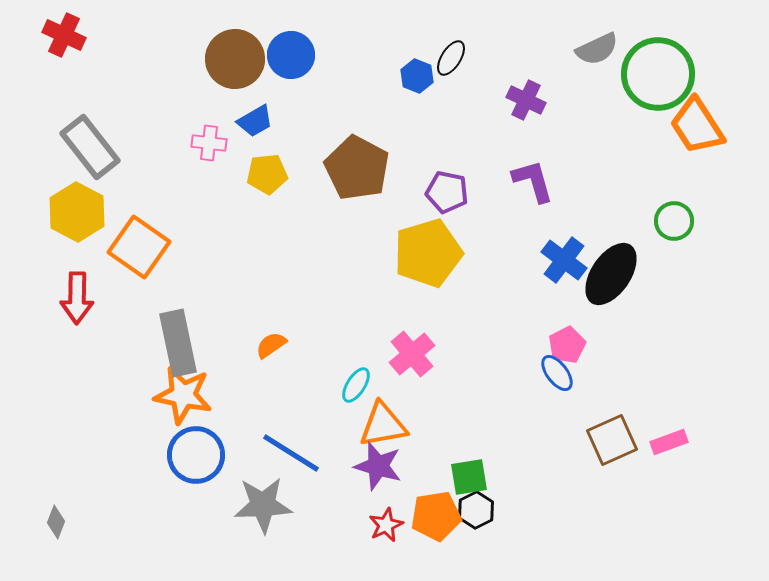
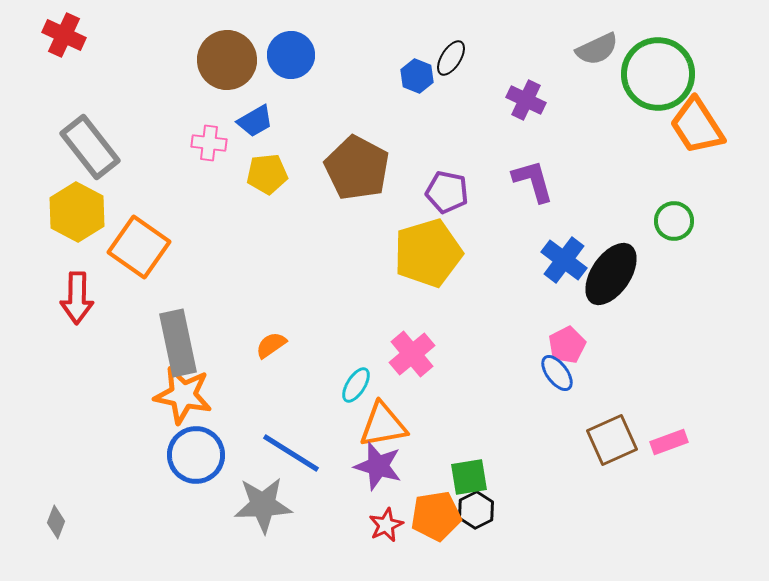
brown circle at (235, 59): moved 8 px left, 1 px down
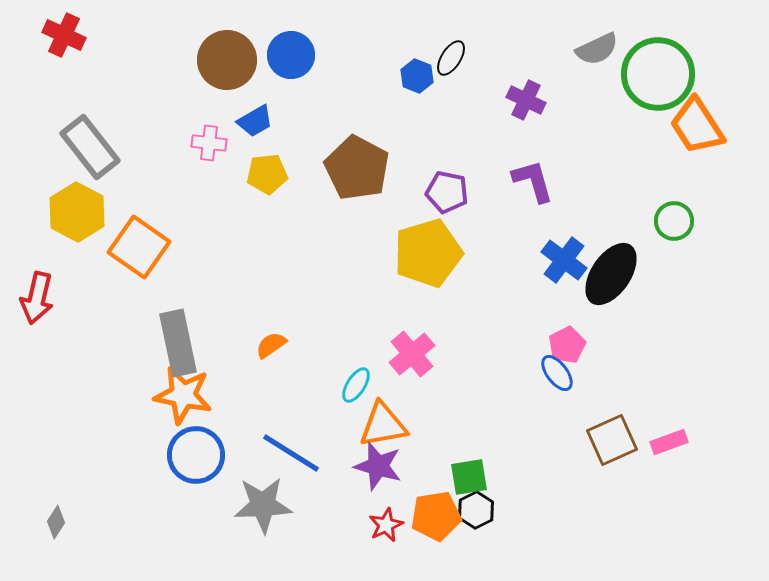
red arrow at (77, 298): moved 40 px left; rotated 12 degrees clockwise
gray diamond at (56, 522): rotated 12 degrees clockwise
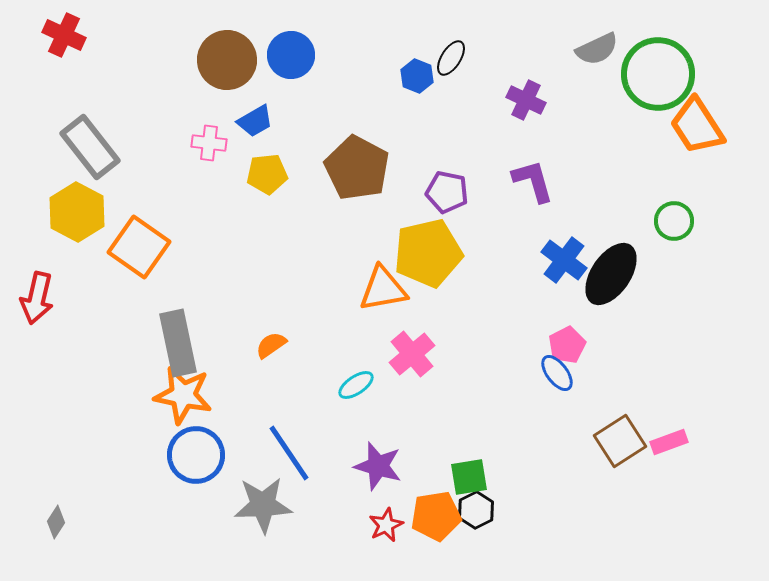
yellow pentagon at (428, 253): rotated 4 degrees clockwise
cyan ellipse at (356, 385): rotated 24 degrees clockwise
orange triangle at (383, 425): moved 136 px up
brown square at (612, 440): moved 8 px right, 1 px down; rotated 9 degrees counterclockwise
blue line at (291, 453): moved 2 px left; rotated 24 degrees clockwise
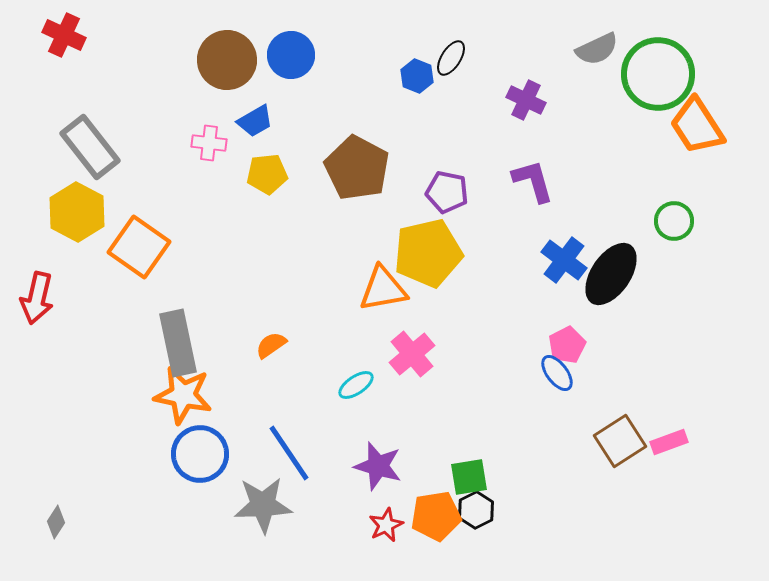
blue circle at (196, 455): moved 4 px right, 1 px up
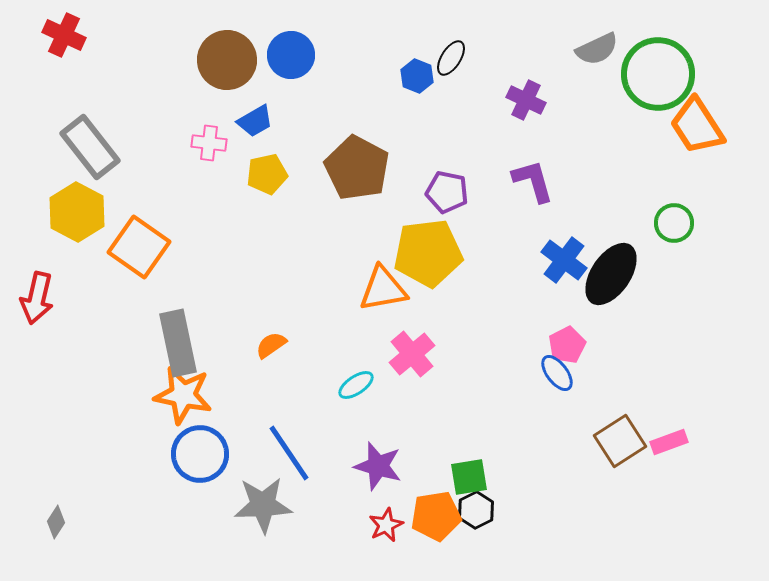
yellow pentagon at (267, 174): rotated 6 degrees counterclockwise
green circle at (674, 221): moved 2 px down
yellow pentagon at (428, 253): rotated 6 degrees clockwise
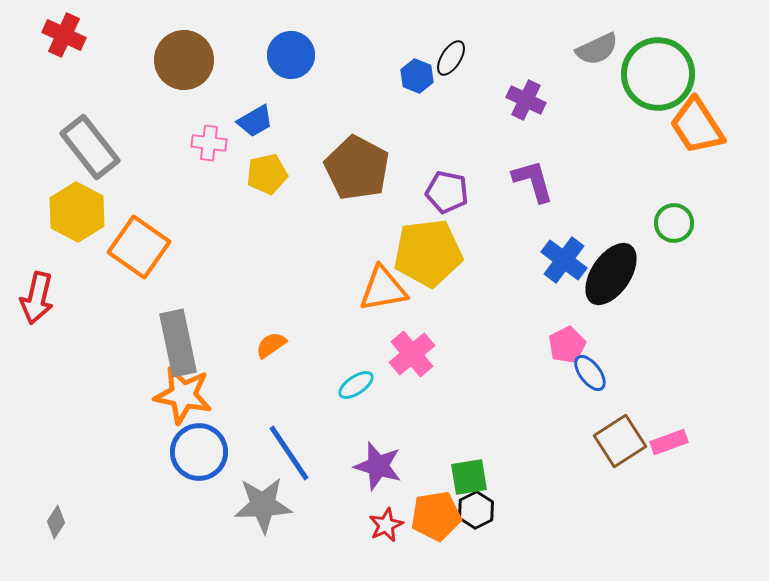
brown circle at (227, 60): moved 43 px left
blue ellipse at (557, 373): moved 33 px right
blue circle at (200, 454): moved 1 px left, 2 px up
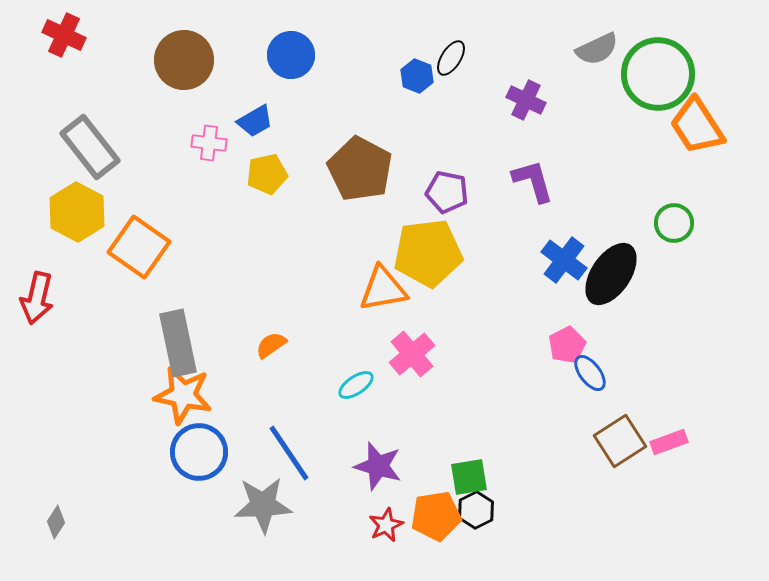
brown pentagon at (357, 168): moved 3 px right, 1 px down
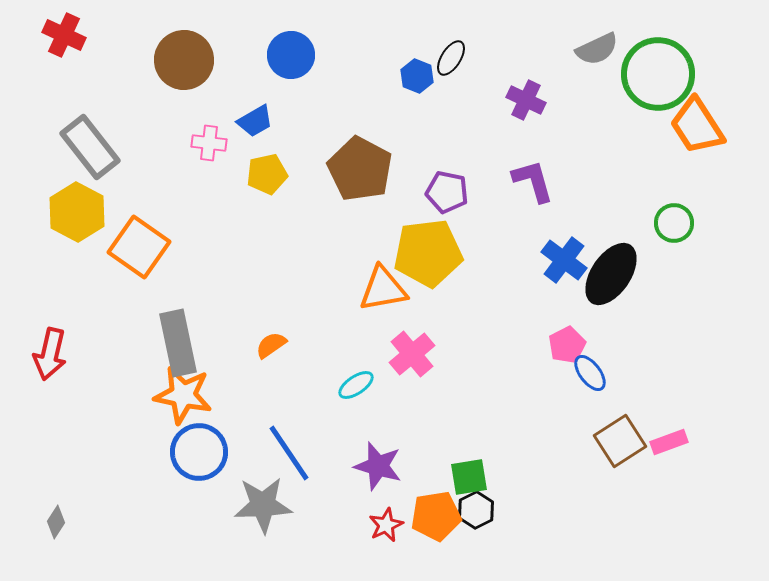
red arrow at (37, 298): moved 13 px right, 56 px down
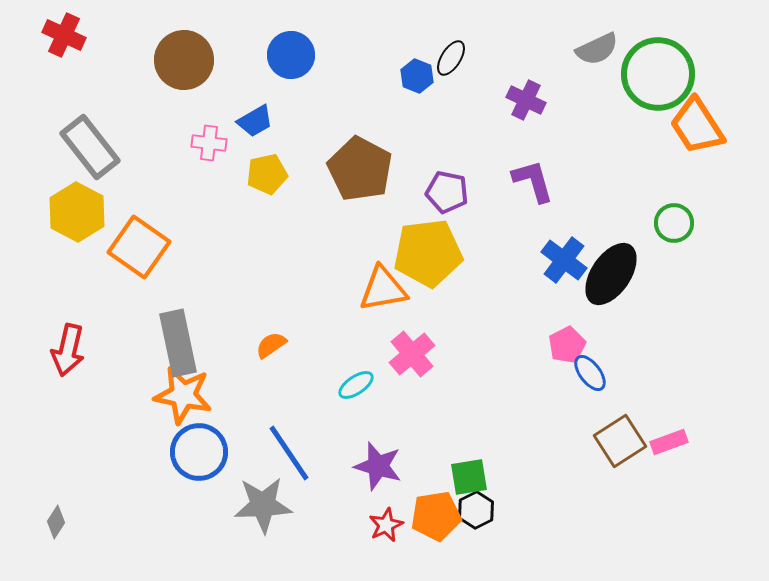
red arrow at (50, 354): moved 18 px right, 4 px up
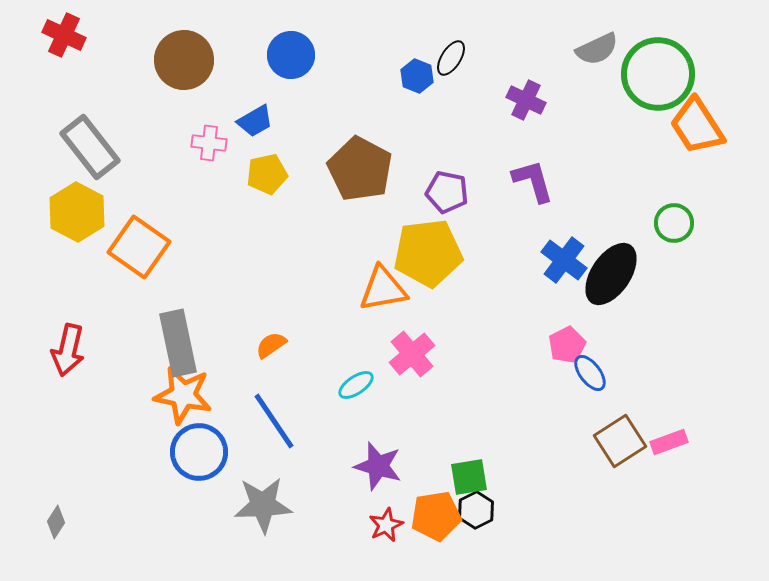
blue line at (289, 453): moved 15 px left, 32 px up
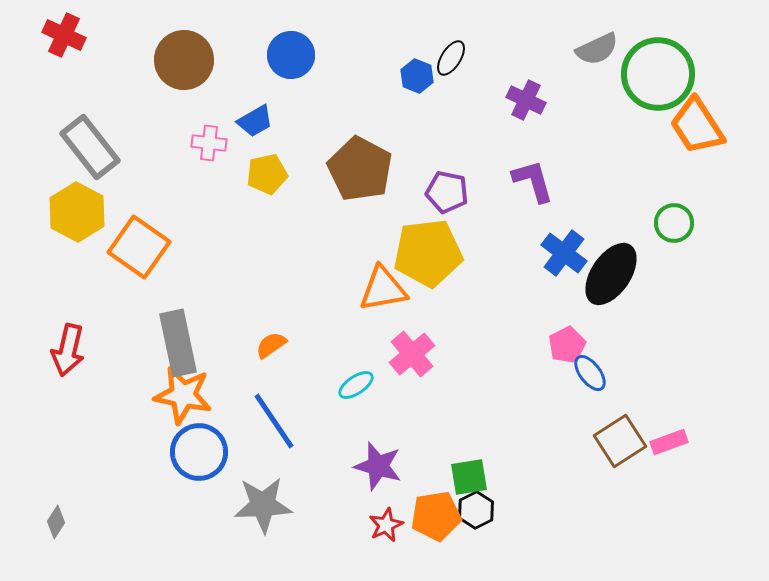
blue cross at (564, 260): moved 7 px up
